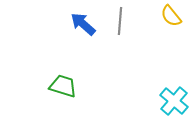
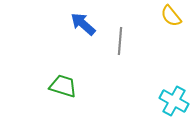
gray line: moved 20 px down
cyan cross: rotated 12 degrees counterclockwise
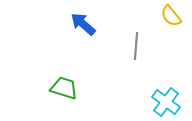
gray line: moved 16 px right, 5 px down
green trapezoid: moved 1 px right, 2 px down
cyan cross: moved 8 px left, 1 px down; rotated 8 degrees clockwise
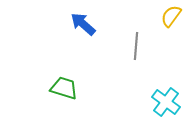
yellow semicircle: rotated 75 degrees clockwise
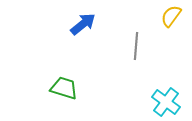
blue arrow: rotated 100 degrees clockwise
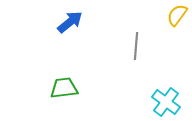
yellow semicircle: moved 6 px right, 1 px up
blue arrow: moved 13 px left, 2 px up
green trapezoid: rotated 24 degrees counterclockwise
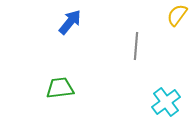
blue arrow: rotated 12 degrees counterclockwise
green trapezoid: moved 4 px left
cyan cross: rotated 16 degrees clockwise
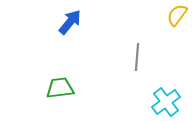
gray line: moved 1 px right, 11 px down
